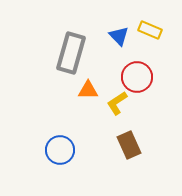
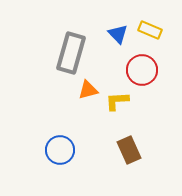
blue triangle: moved 1 px left, 2 px up
red circle: moved 5 px right, 7 px up
orange triangle: rotated 15 degrees counterclockwise
yellow L-shape: moved 2 px up; rotated 30 degrees clockwise
brown rectangle: moved 5 px down
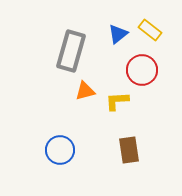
yellow rectangle: rotated 15 degrees clockwise
blue triangle: rotated 35 degrees clockwise
gray rectangle: moved 2 px up
orange triangle: moved 3 px left, 1 px down
brown rectangle: rotated 16 degrees clockwise
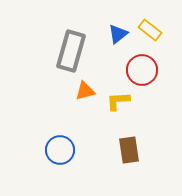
yellow L-shape: moved 1 px right
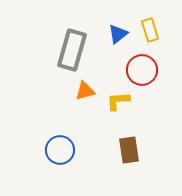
yellow rectangle: rotated 35 degrees clockwise
gray rectangle: moved 1 px right, 1 px up
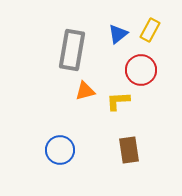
yellow rectangle: rotated 45 degrees clockwise
gray rectangle: rotated 6 degrees counterclockwise
red circle: moved 1 px left
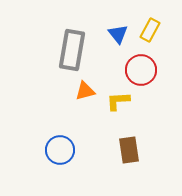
blue triangle: rotated 30 degrees counterclockwise
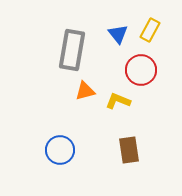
yellow L-shape: rotated 25 degrees clockwise
